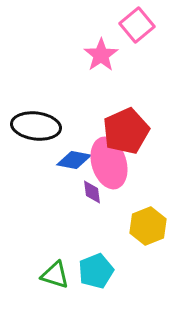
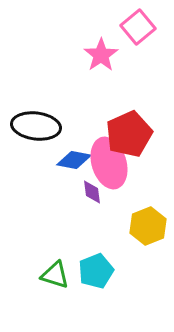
pink square: moved 1 px right, 2 px down
red pentagon: moved 3 px right, 3 px down
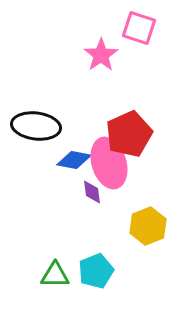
pink square: moved 1 px right, 1 px down; rotated 32 degrees counterclockwise
green triangle: rotated 16 degrees counterclockwise
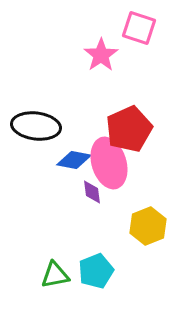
red pentagon: moved 5 px up
green triangle: rotated 12 degrees counterclockwise
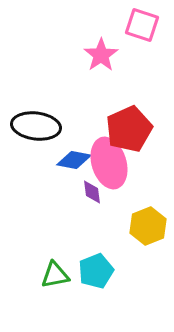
pink square: moved 3 px right, 3 px up
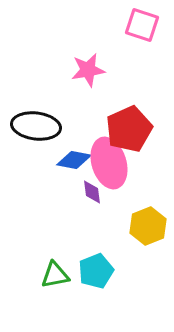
pink star: moved 13 px left, 15 px down; rotated 24 degrees clockwise
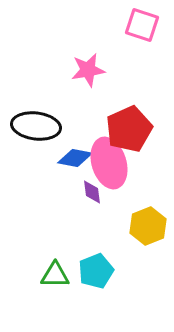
blue diamond: moved 1 px right, 2 px up
green triangle: rotated 12 degrees clockwise
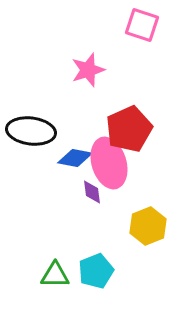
pink star: rotated 8 degrees counterclockwise
black ellipse: moved 5 px left, 5 px down
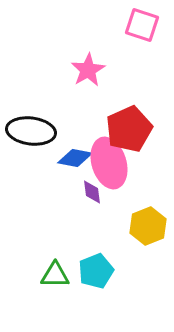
pink star: rotated 12 degrees counterclockwise
